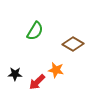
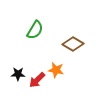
green semicircle: moved 1 px up
black star: moved 3 px right
red arrow: moved 2 px up
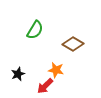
black star: rotated 24 degrees counterclockwise
red arrow: moved 8 px right, 6 px down
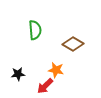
green semicircle: rotated 36 degrees counterclockwise
black star: rotated 16 degrees clockwise
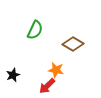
green semicircle: rotated 30 degrees clockwise
black star: moved 5 px left, 1 px down; rotated 16 degrees counterclockwise
red arrow: moved 2 px right
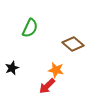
green semicircle: moved 5 px left, 2 px up
brown diamond: rotated 10 degrees clockwise
black star: moved 1 px left, 7 px up
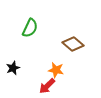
black star: moved 1 px right
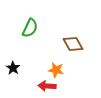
brown diamond: rotated 20 degrees clockwise
black star: rotated 16 degrees counterclockwise
red arrow: rotated 48 degrees clockwise
